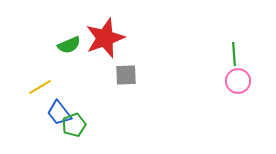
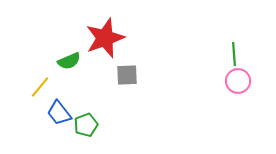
green semicircle: moved 16 px down
gray square: moved 1 px right
yellow line: rotated 20 degrees counterclockwise
green pentagon: moved 12 px right
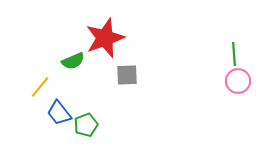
green semicircle: moved 4 px right
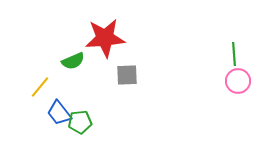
red star: rotated 15 degrees clockwise
green pentagon: moved 6 px left, 3 px up; rotated 15 degrees clockwise
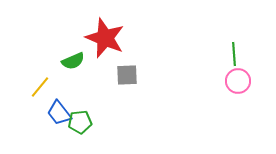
red star: rotated 27 degrees clockwise
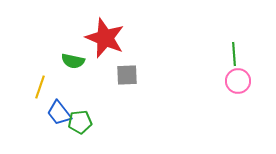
green semicircle: rotated 35 degrees clockwise
yellow line: rotated 20 degrees counterclockwise
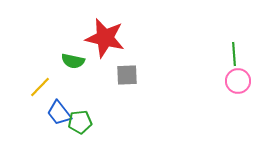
red star: rotated 9 degrees counterclockwise
yellow line: rotated 25 degrees clockwise
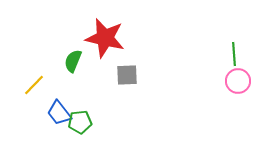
green semicircle: rotated 100 degrees clockwise
yellow line: moved 6 px left, 2 px up
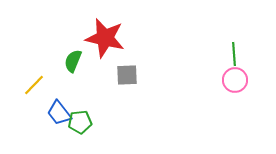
pink circle: moved 3 px left, 1 px up
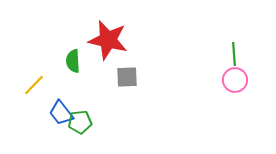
red star: moved 3 px right, 2 px down
green semicircle: rotated 25 degrees counterclockwise
gray square: moved 2 px down
blue trapezoid: moved 2 px right
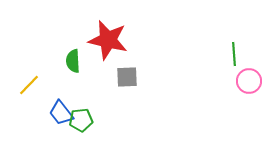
pink circle: moved 14 px right, 1 px down
yellow line: moved 5 px left
green pentagon: moved 1 px right, 2 px up
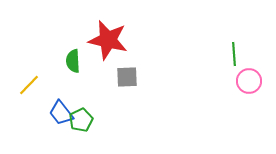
green pentagon: rotated 20 degrees counterclockwise
